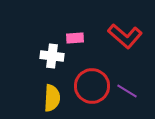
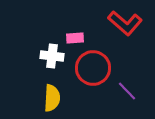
red L-shape: moved 13 px up
red circle: moved 1 px right, 18 px up
purple line: rotated 15 degrees clockwise
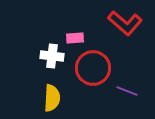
purple line: rotated 25 degrees counterclockwise
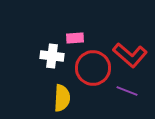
red L-shape: moved 5 px right, 32 px down
yellow semicircle: moved 10 px right
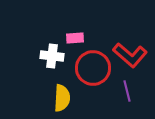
purple line: rotated 55 degrees clockwise
